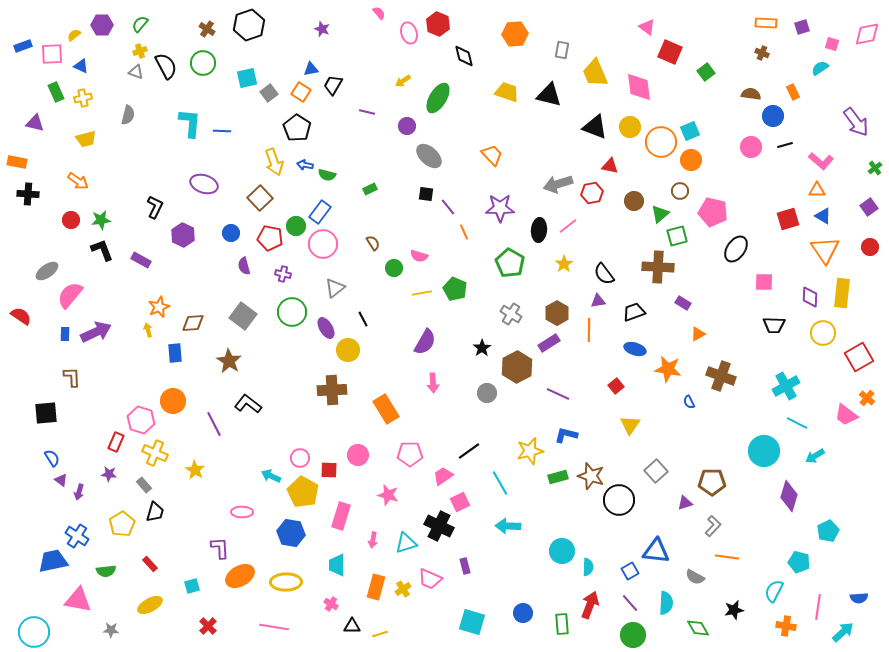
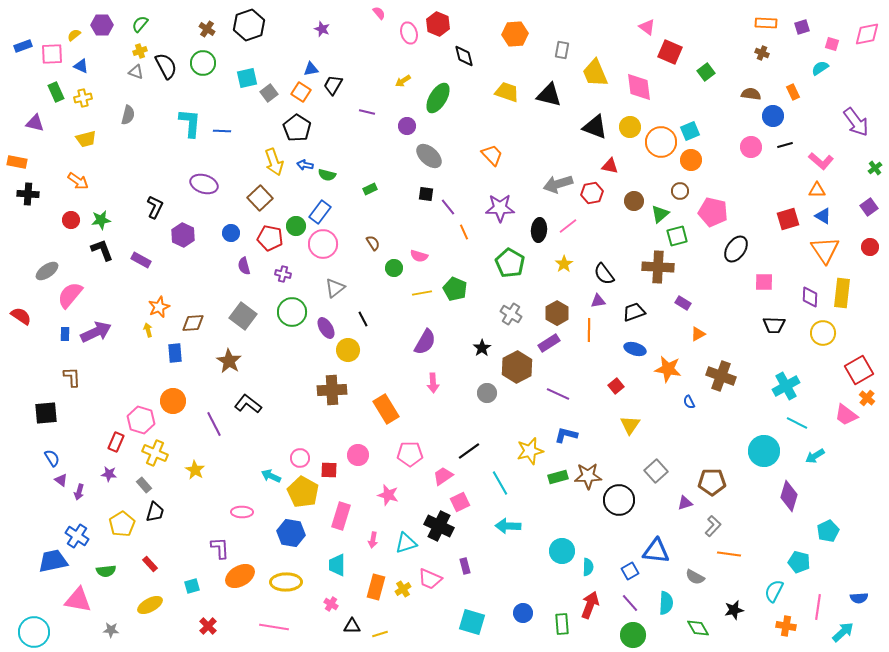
red square at (859, 357): moved 13 px down
brown star at (591, 476): moved 3 px left; rotated 20 degrees counterclockwise
orange line at (727, 557): moved 2 px right, 3 px up
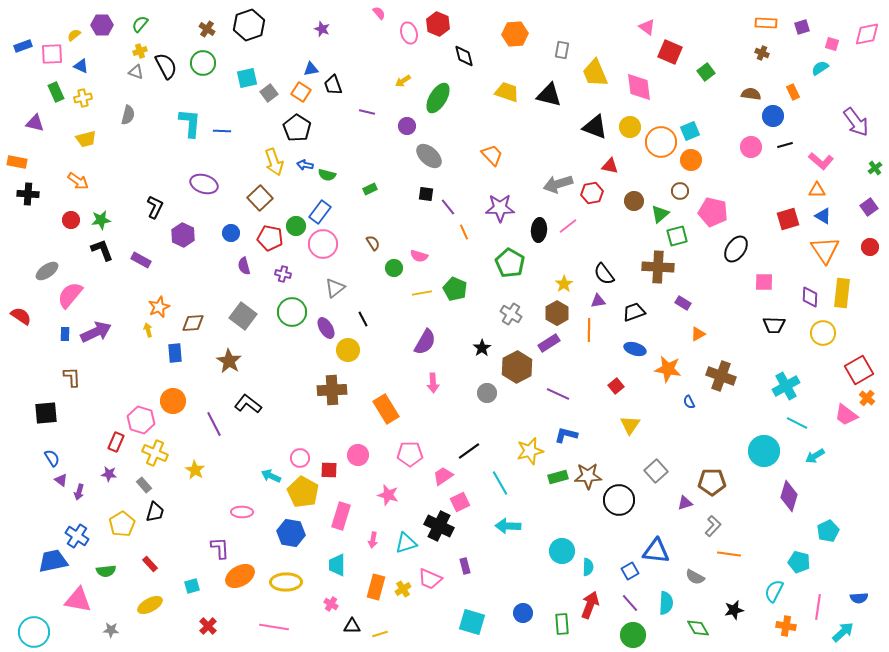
black trapezoid at (333, 85): rotated 50 degrees counterclockwise
yellow star at (564, 264): moved 20 px down
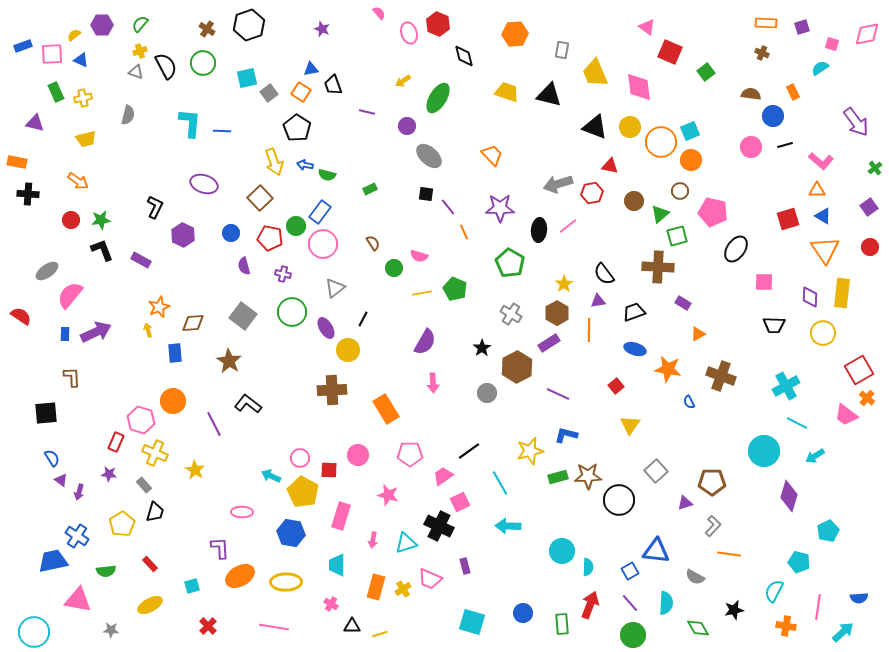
blue triangle at (81, 66): moved 6 px up
black line at (363, 319): rotated 56 degrees clockwise
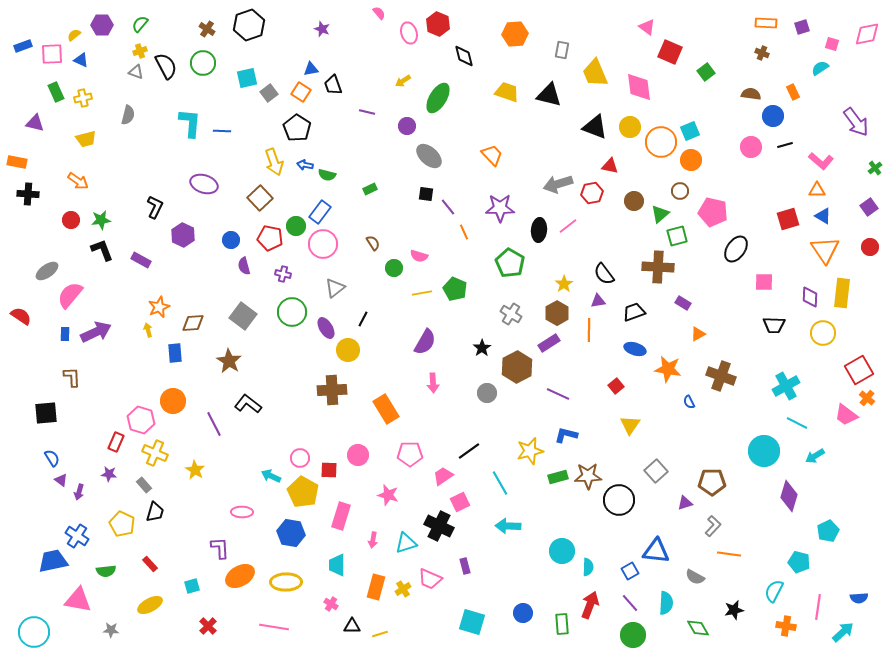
blue circle at (231, 233): moved 7 px down
yellow pentagon at (122, 524): rotated 15 degrees counterclockwise
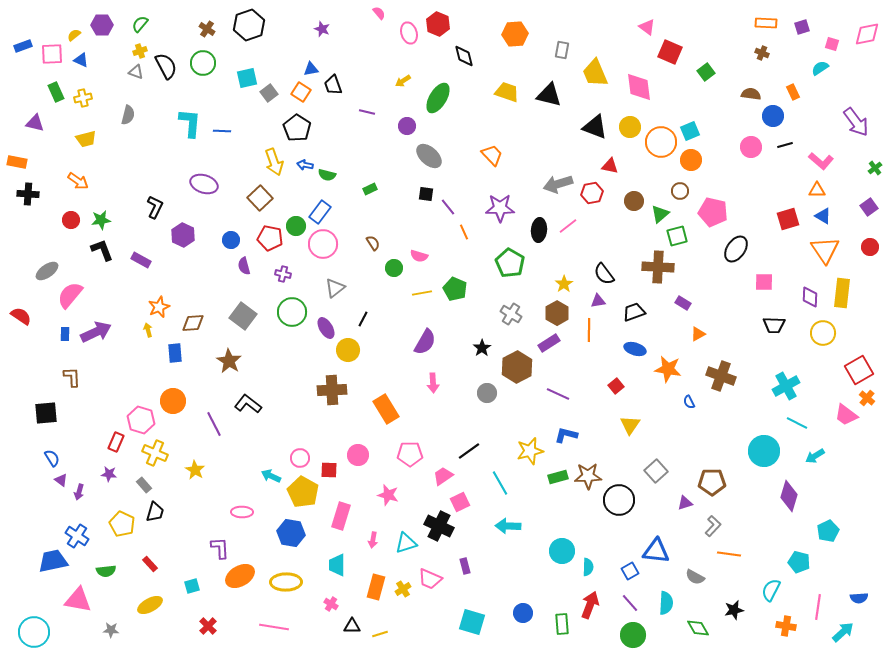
cyan semicircle at (774, 591): moved 3 px left, 1 px up
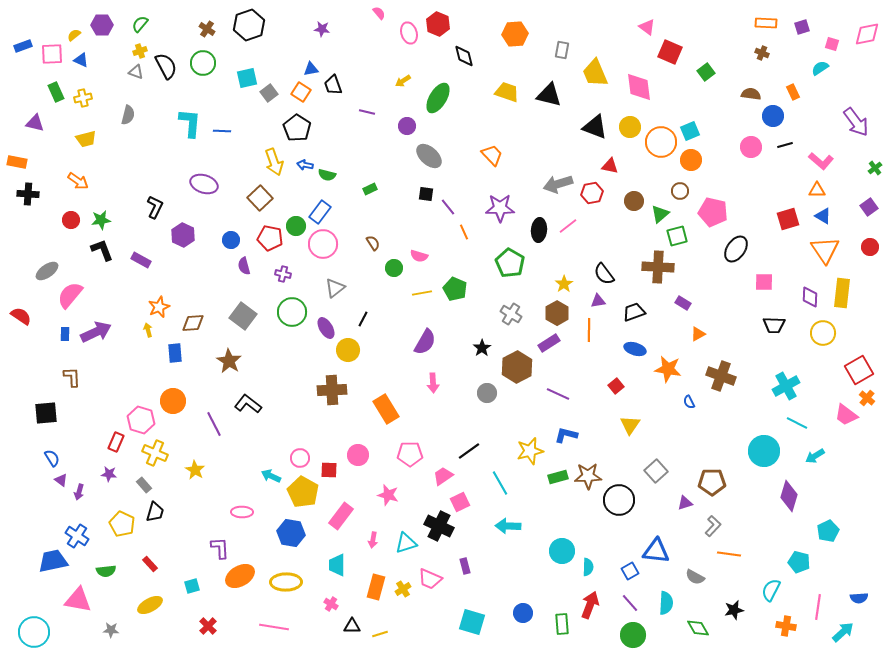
purple star at (322, 29): rotated 14 degrees counterclockwise
pink rectangle at (341, 516): rotated 20 degrees clockwise
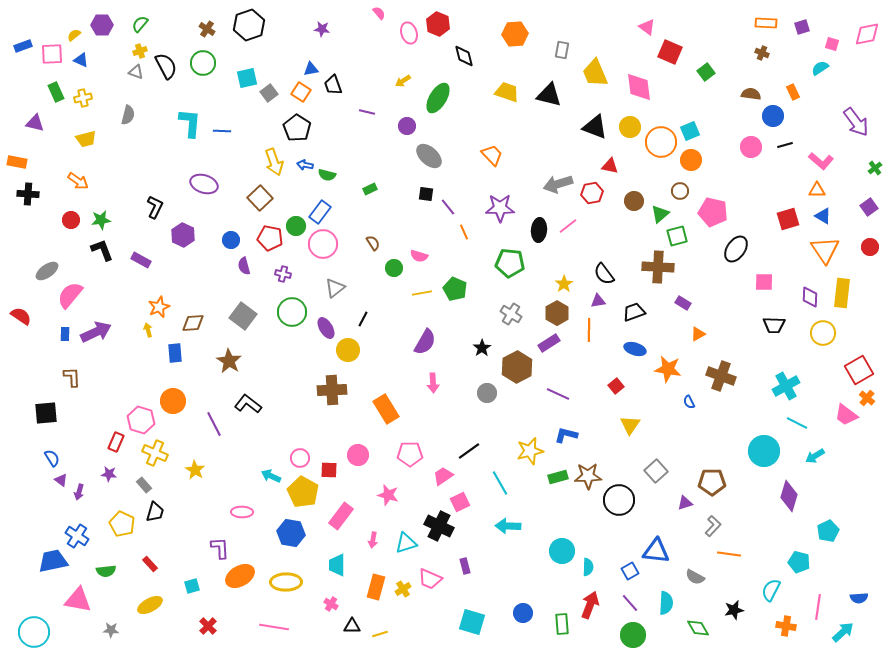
green pentagon at (510, 263): rotated 24 degrees counterclockwise
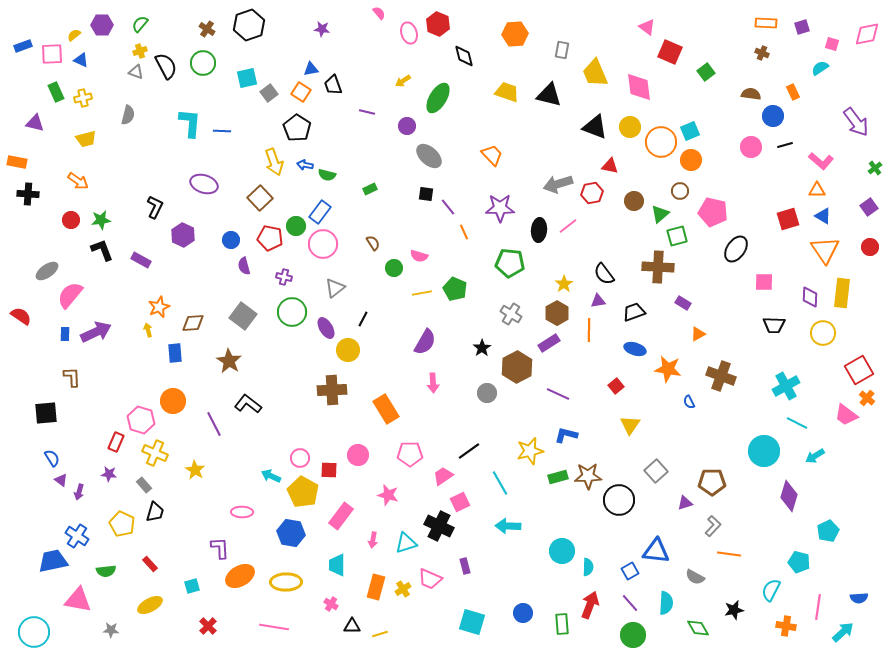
purple cross at (283, 274): moved 1 px right, 3 px down
